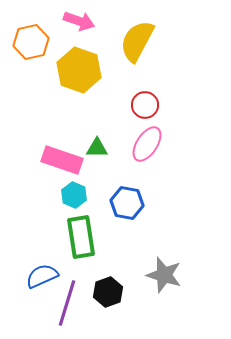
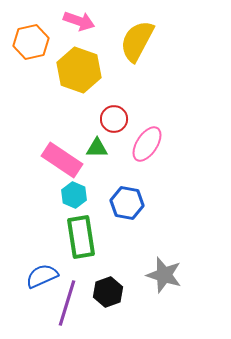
red circle: moved 31 px left, 14 px down
pink rectangle: rotated 15 degrees clockwise
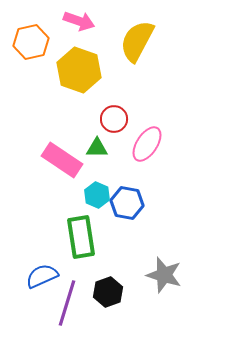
cyan hexagon: moved 23 px right
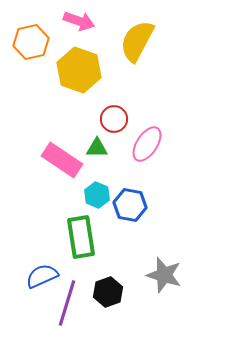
blue hexagon: moved 3 px right, 2 px down
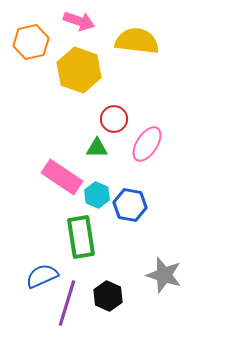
yellow semicircle: rotated 69 degrees clockwise
pink rectangle: moved 17 px down
black hexagon: moved 4 px down; rotated 16 degrees counterclockwise
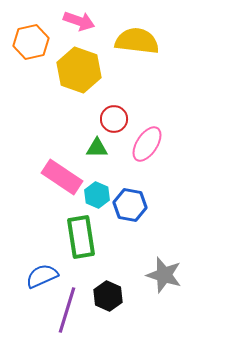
purple line: moved 7 px down
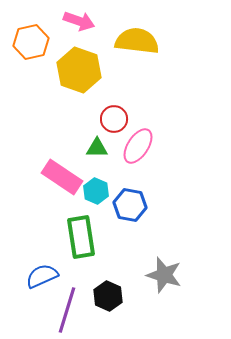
pink ellipse: moved 9 px left, 2 px down
cyan hexagon: moved 1 px left, 4 px up
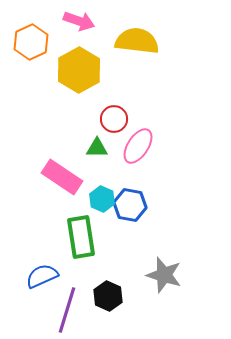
orange hexagon: rotated 12 degrees counterclockwise
yellow hexagon: rotated 12 degrees clockwise
cyan hexagon: moved 6 px right, 8 px down
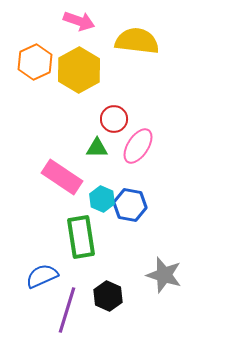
orange hexagon: moved 4 px right, 20 px down
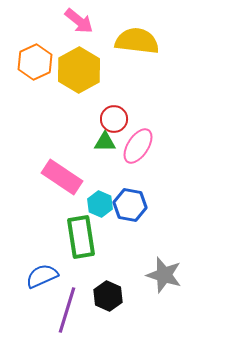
pink arrow: rotated 20 degrees clockwise
green triangle: moved 8 px right, 6 px up
cyan hexagon: moved 2 px left, 5 px down
